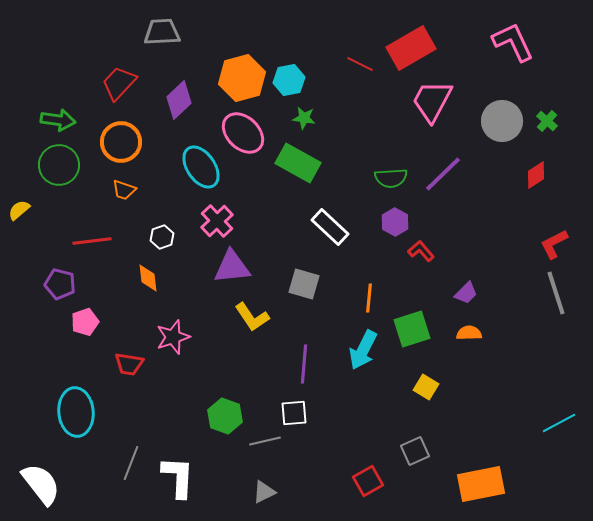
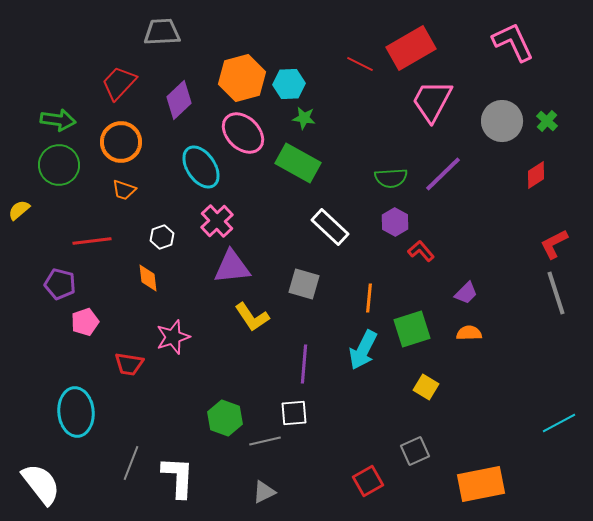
cyan hexagon at (289, 80): moved 4 px down; rotated 8 degrees clockwise
green hexagon at (225, 416): moved 2 px down
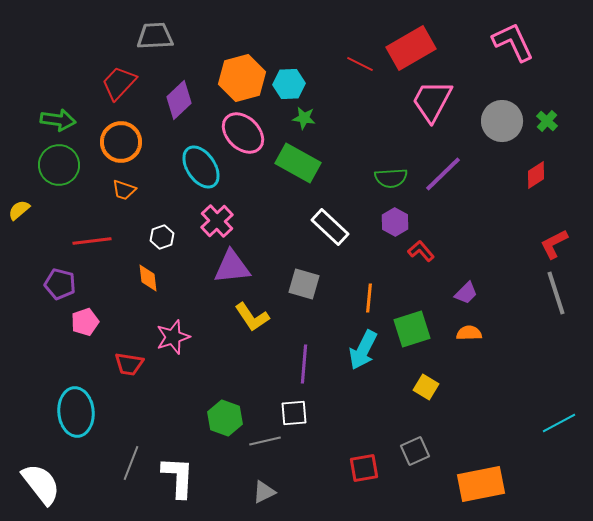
gray trapezoid at (162, 32): moved 7 px left, 4 px down
red square at (368, 481): moved 4 px left, 13 px up; rotated 20 degrees clockwise
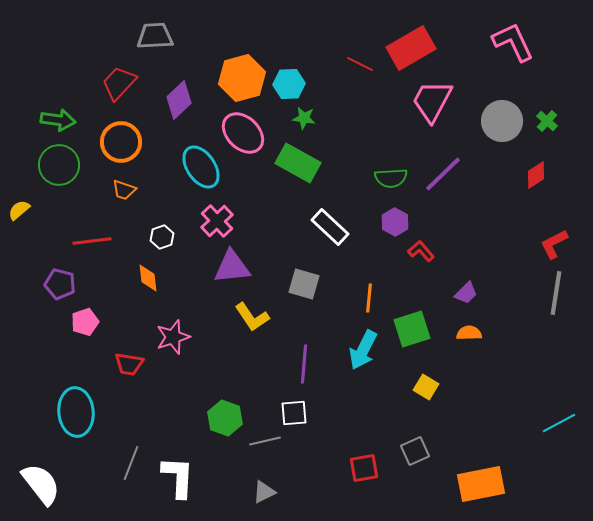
gray line at (556, 293): rotated 27 degrees clockwise
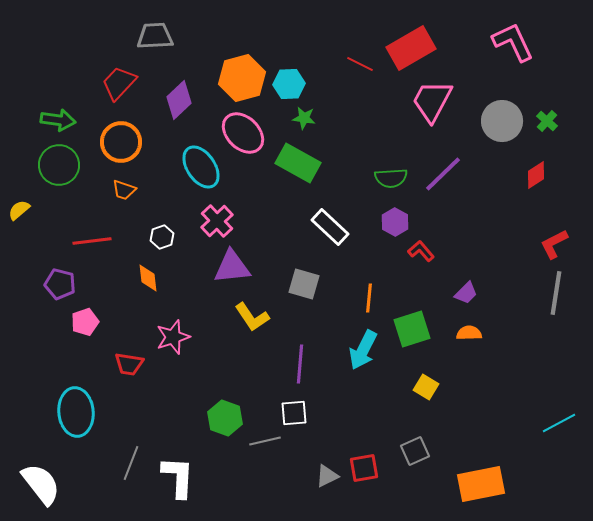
purple line at (304, 364): moved 4 px left
gray triangle at (264, 492): moved 63 px right, 16 px up
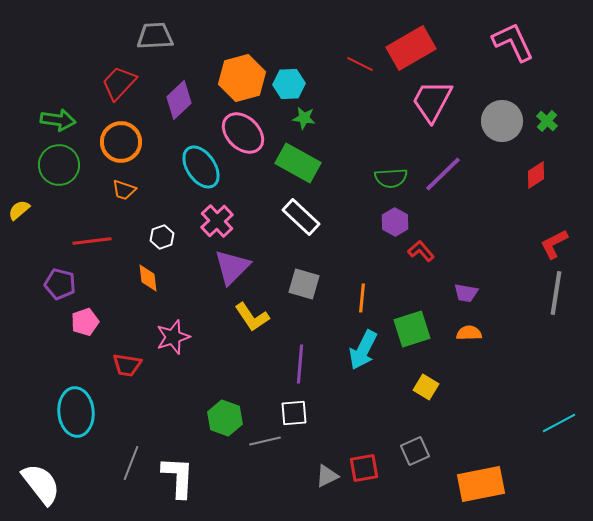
white rectangle at (330, 227): moved 29 px left, 10 px up
purple triangle at (232, 267): rotated 39 degrees counterclockwise
purple trapezoid at (466, 293): rotated 55 degrees clockwise
orange line at (369, 298): moved 7 px left
red trapezoid at (129, 364): moved 2 px left, 1 px down
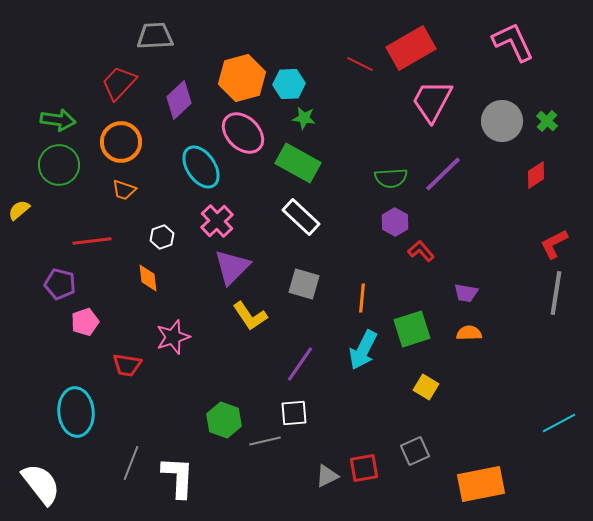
yellow L-shape at (252, 317): moved 2 px left, 1 px up
purple line at (300, 364): rotated 30 degrees clockwise
green hexagon at (225, 418): moved 1 px left, 2 px down
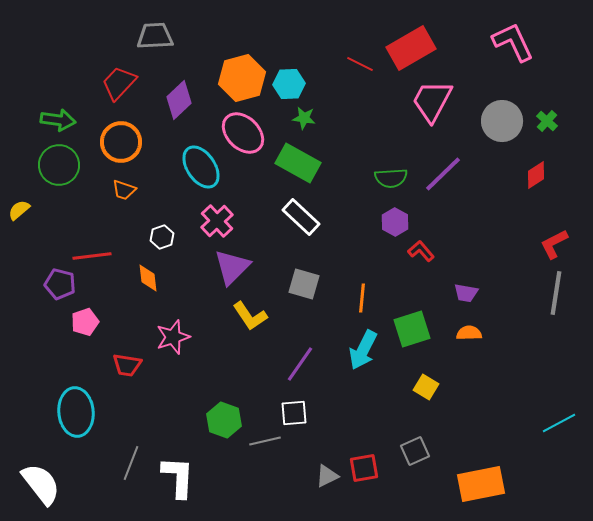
red line at (92, 241): moved 15 px down
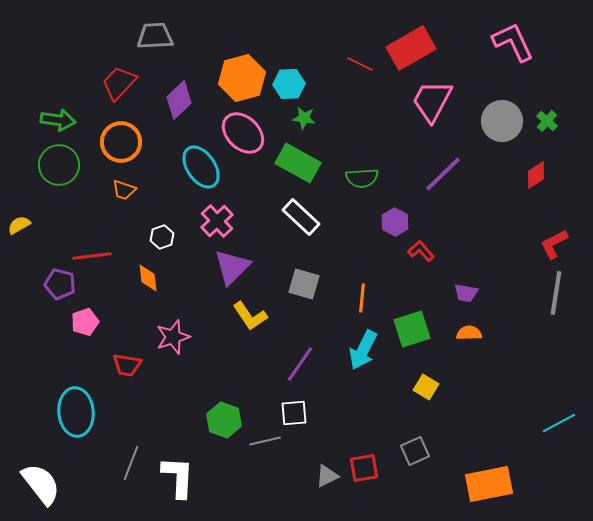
green semicircle at (391, 178): moved 29 px left
yellow semicircle at (19, 210): moved 15 px down; rotated 10 degrees clockwise
orange rectangle at (481, 484): moved 8 px right
